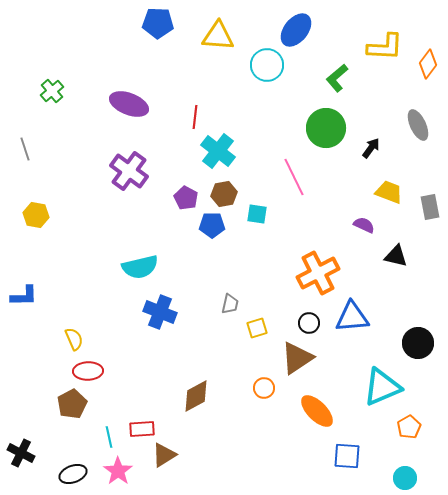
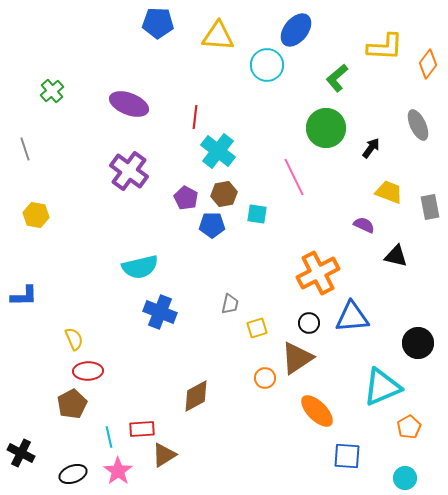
orange circle at (264, 388): moved 1 px right, 10 px up
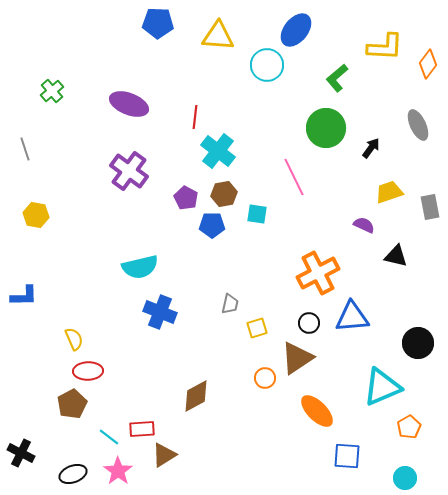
yellow trapezoid at (389, 192): rotated 40 degrees counterclockwise
cyan line at (109, 437): rotated 40 degrees counterclockwise
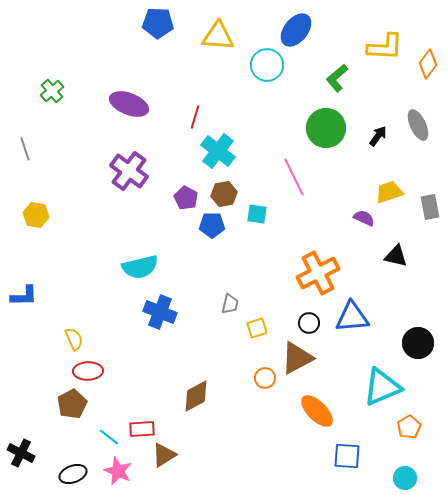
red line at (195, 117): rotated 10 degrees clockwise
black arrow at (371, 148): moved 7 px right, 12 px up
purple semicircle at (364, 225): moved 7 px up
brown triangle at (297, 358): rotated 6 degrees clockwise
pink star at (118, 471): rotated 12 degrees counterclockwise
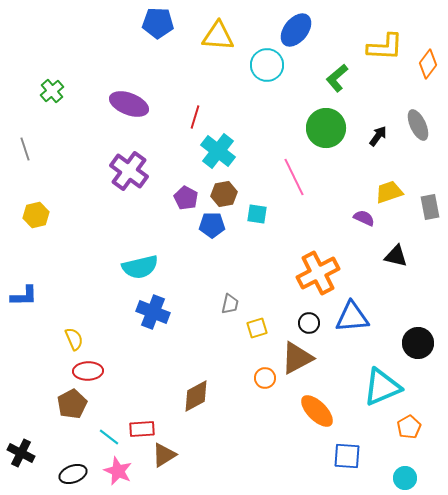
yellow hexagon at (36, 215): rotated 25 degrees counterclockwise
blue cross at (160, 312): moved 7 px left
